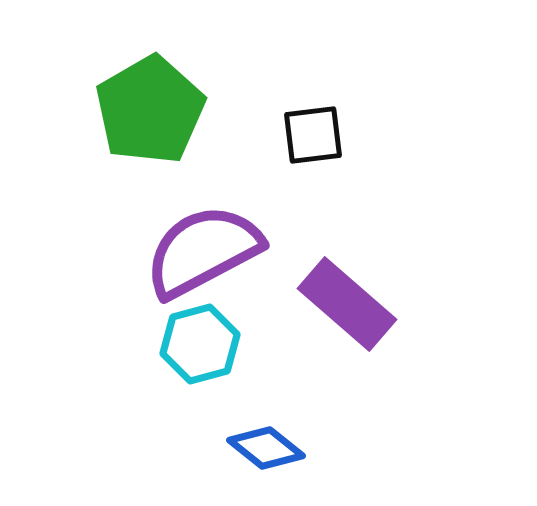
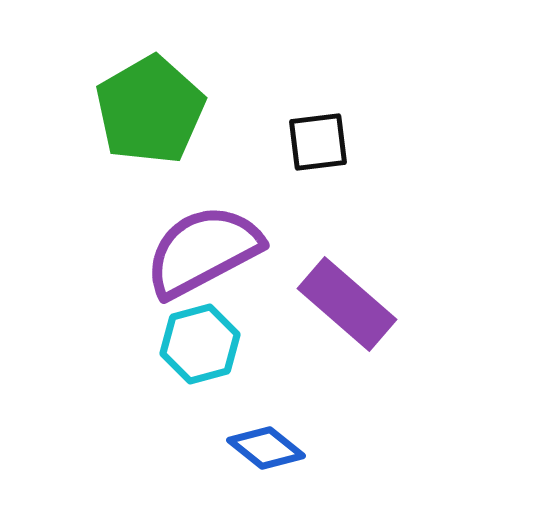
black square: moved 5 px right, 7 px down
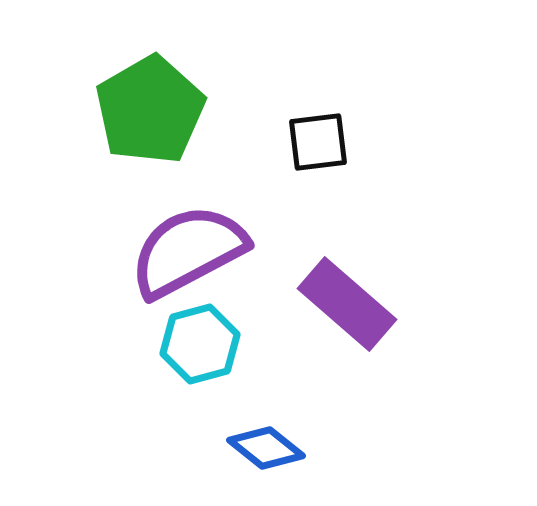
purple semicircle: moved 15 px left
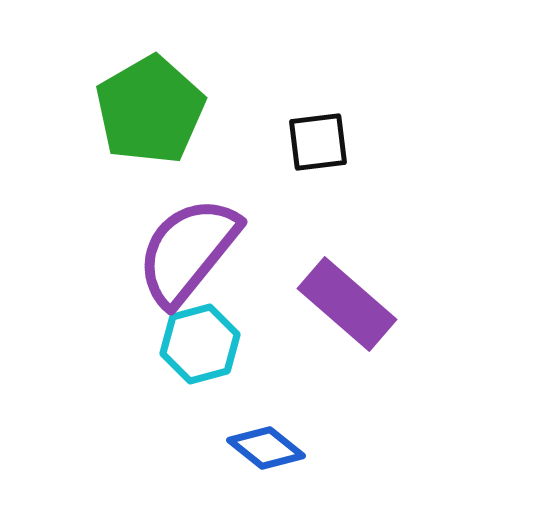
purple semicircle: rotated 23 degrees counterclockwise
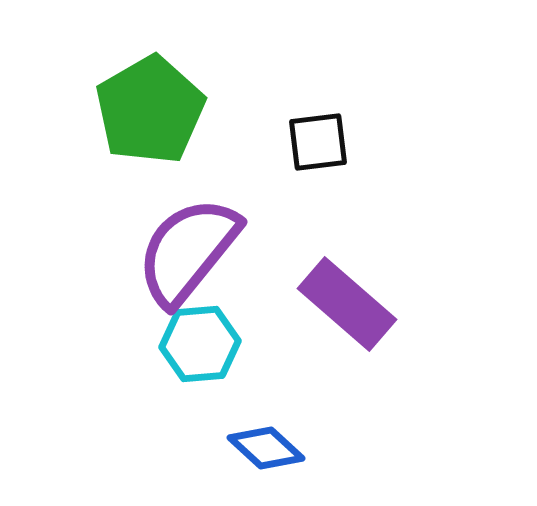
cyan hexagon: rotated 10 degrees clockwise
blue diamond: rotated 4 degrees clockwise
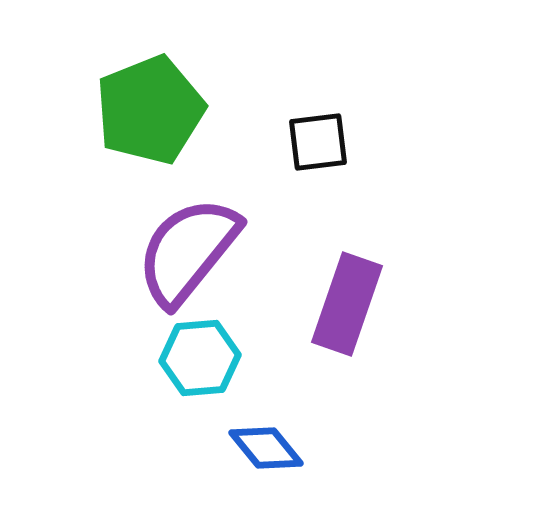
green pentagon: rotated 8 degrees clockwise
purple rectangle: rotated 68 degrees clockwise
cyan hexagon: moved 14 px down
blue diamond: rotated 8 degrees clockwise
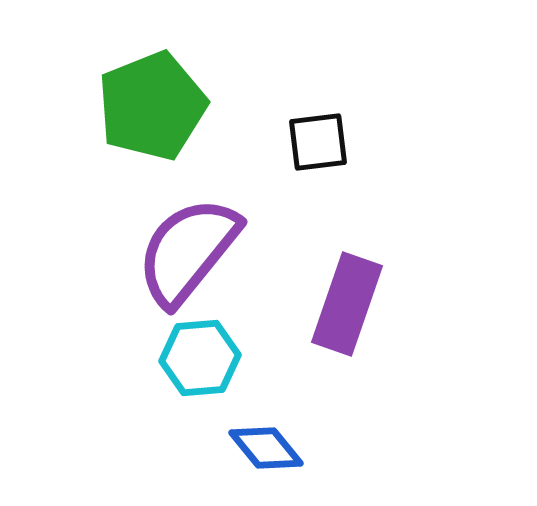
green pentagon: moved 2 px right, 4 px up
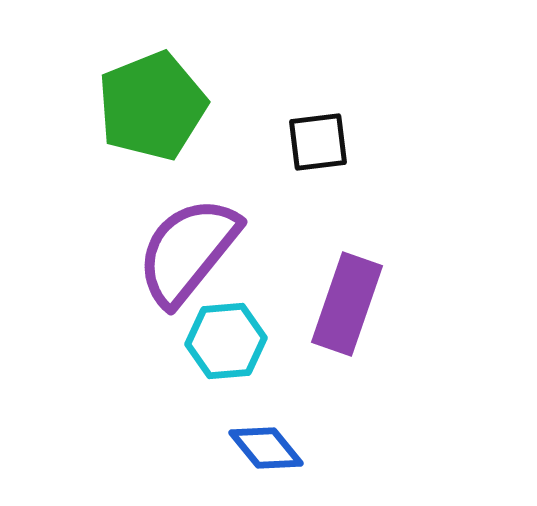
cyan hexagon: moved 26 px right, 17 px up
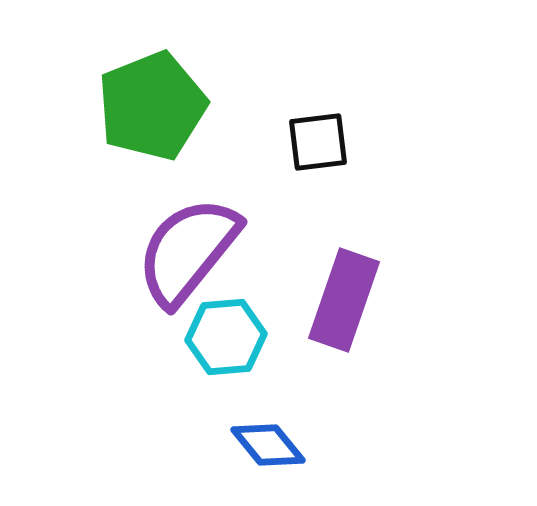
purple rectangle: moved 3 px left, 4 px up
cyan hexagon: moved 4 px up
blue diamond: moved 2 px right, 3 px up
